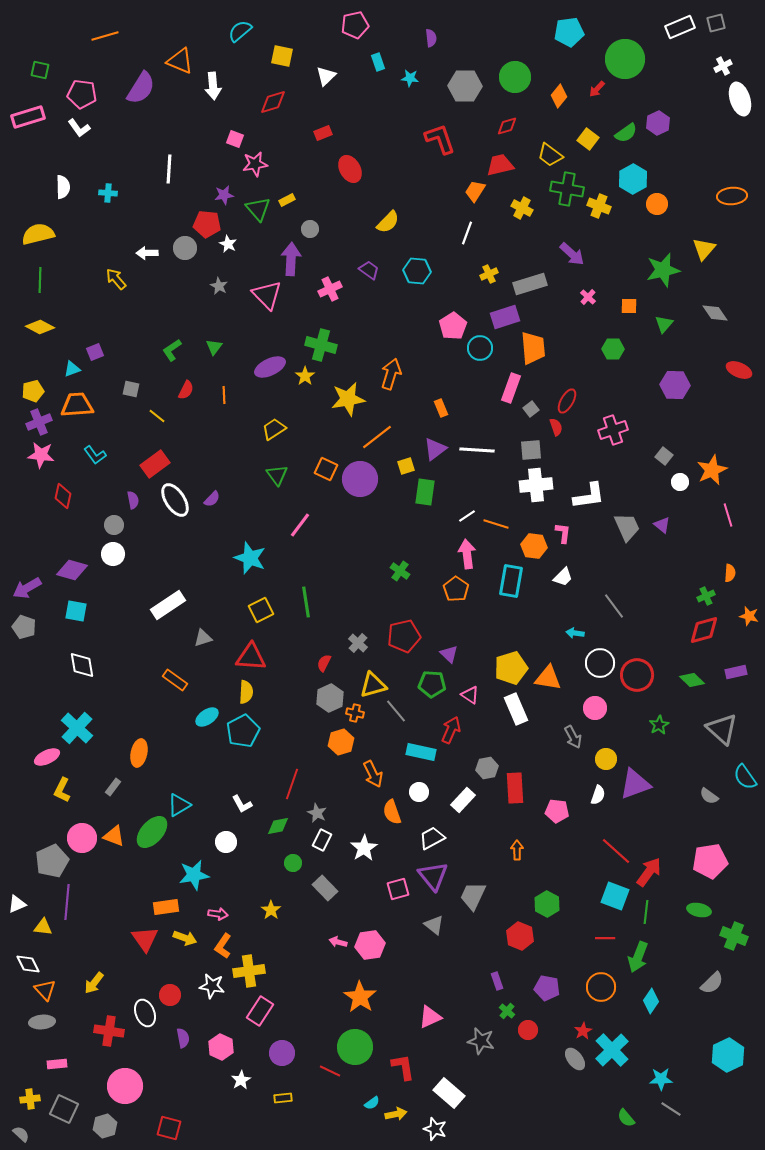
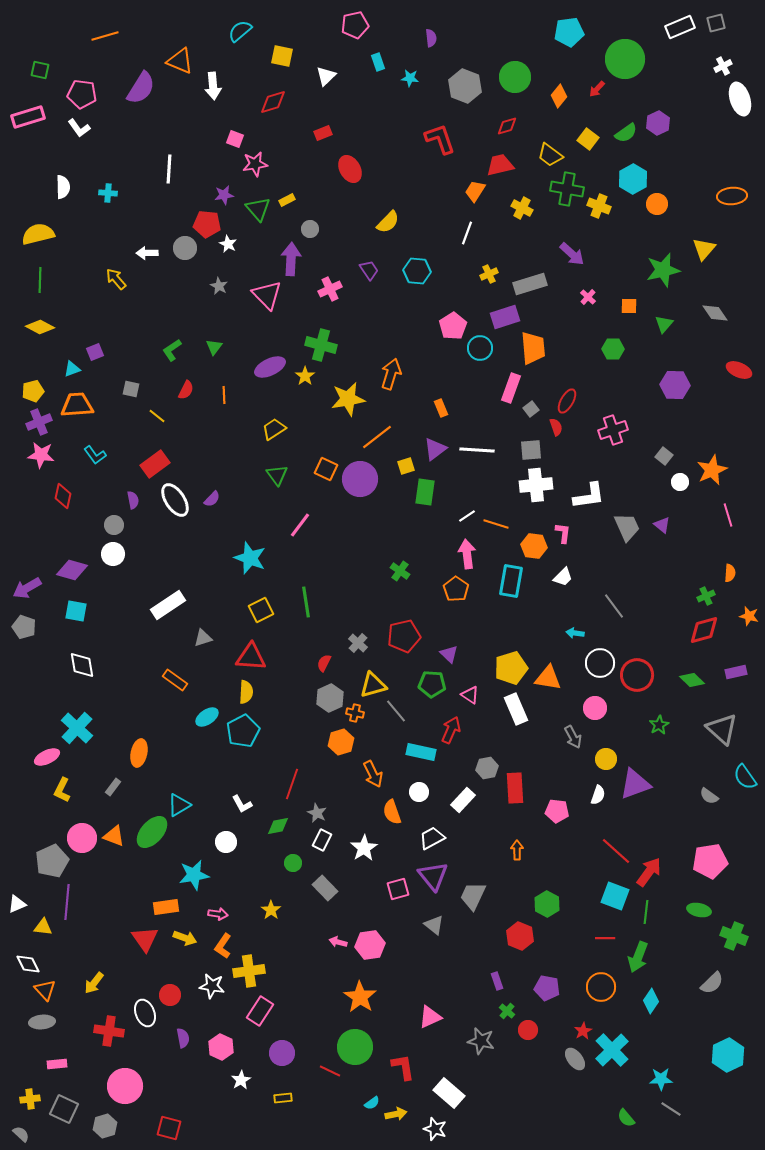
gray hexagon at (465, 86): rotated 20 degrees clockwise
purple trapezoid at (369, 270): rotated 20 degrees clockwise
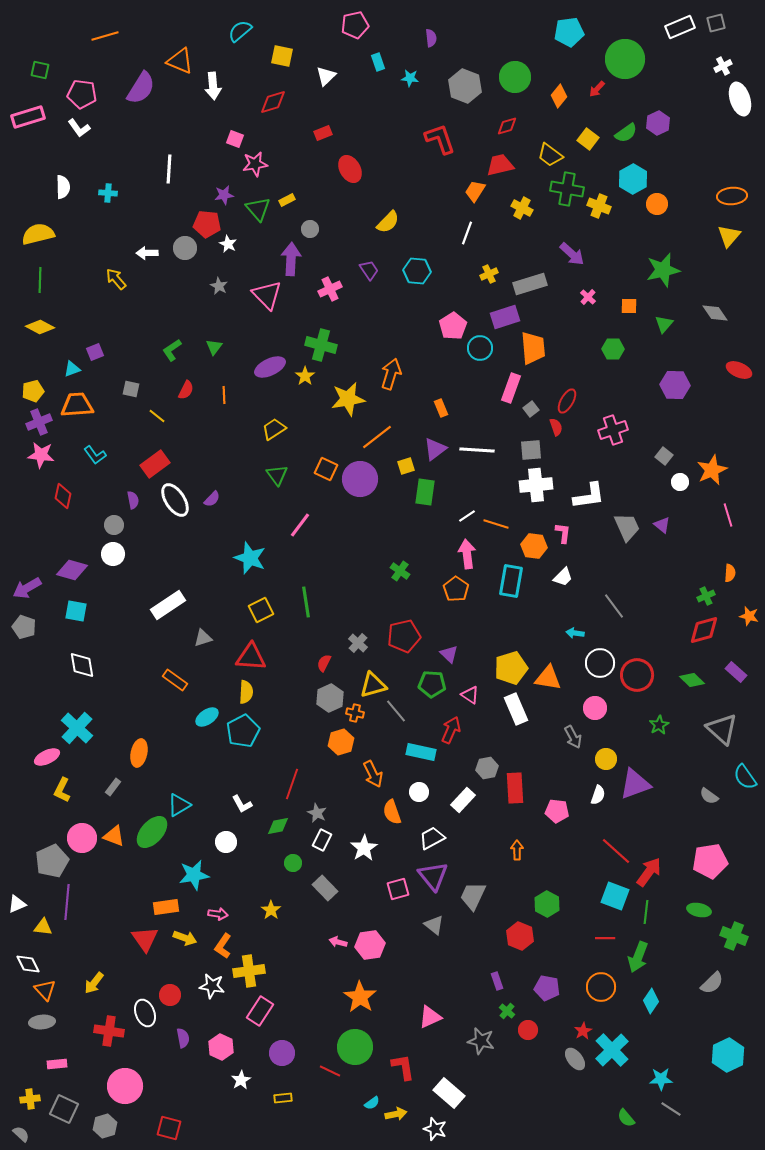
yellow triangle at (704, 249): moved 25 px right, 13 px up
purple rectangle at (736, 672): rotated 55 degrees clockwise
